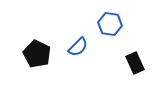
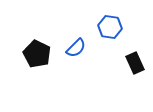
blue hexagon: moved 3 px down
blue semicircle: moved 2 px left, 1 px down
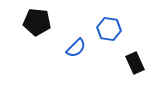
blue hexagon: moved 1 px left, 2 px down
black pentagon: moved 32 px up; rotated 20 degrees counterclockwise
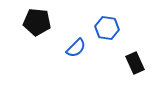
blue hexagon: moved 2 px left, 1 px up
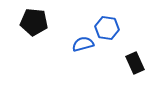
black pentagon: moved 3 px left
blue semicircle: moved 7 px right, 4 px up; rotated 150 degrees counterclockwise
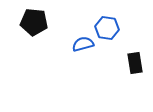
black rectangle: rotated 15 degrees clockwise
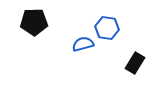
black pentagon: rotated 8 degrees counterclockwise
black rectangle: rotated 40 degrees clockwise
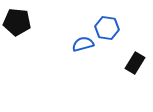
black pentagon: moved 17 px left; rotated 8 degrees clockwise
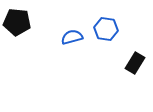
blue hexagon: moved 1 px left, 1 px down
blue semicircle: moved 11 px left, 7 px up
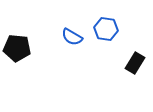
black pentagon: moved 26 px down
blue semicircle: rotated 135 degrees counterclockwise
